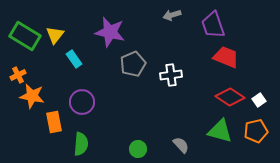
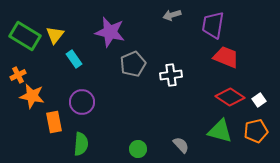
purple trapezoid: rotated 28 degrees clockwise
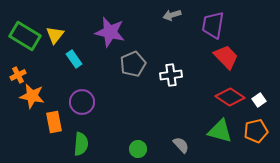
red trapezoid: rotated 24 degrees clockwise
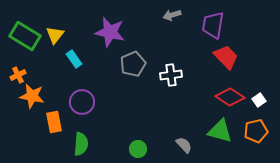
gray semicircle: moved 3 px right
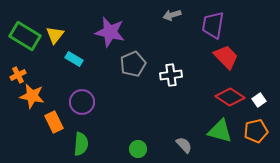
cyan rectangle: rotated 24 degrees counterclockwise
orange rectangle: rotated 15 degrees counterclockwise
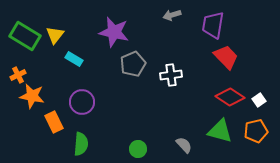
purple star: moved 4 px right
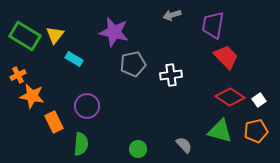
gray pentagon: rotated 10 degrees clockwise
purple circle: moved 5 px right, 4 px down
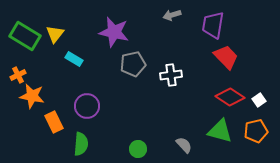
yellow triangle: moved 1 px up
